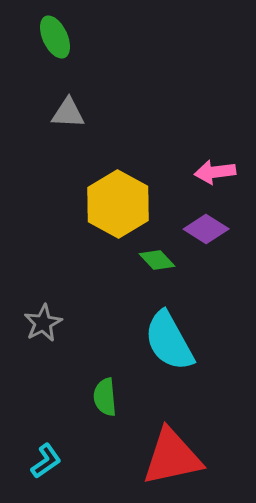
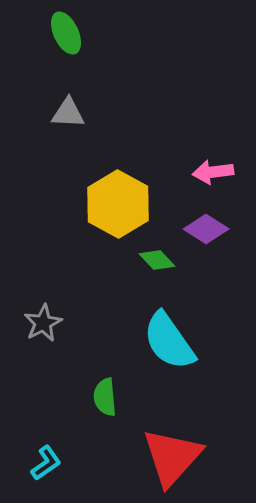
green ellipse: moved 11 px right, 4 px up
pink arrow: moved 2 px left
cyan semicircle: rotated 6 degrees counterclockwise
red triangle: rotated 36 degrees counterclockwise
cyan L-shape: moved 2 px down
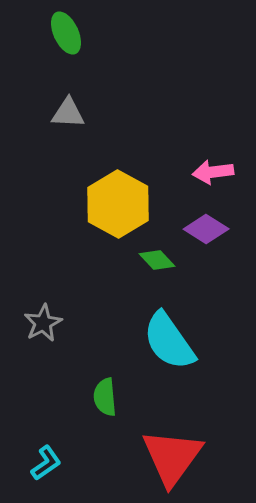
red triangle: rotated 6 degrees counterclockwise
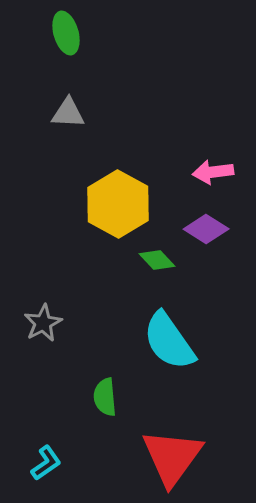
green ellipse: rotated 9 degrees clockwise
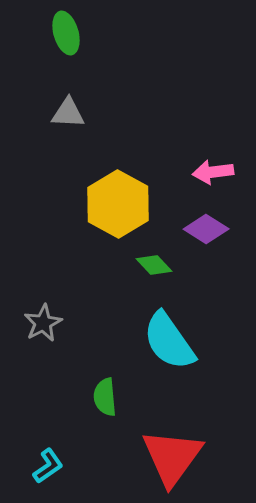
green diamond: moved 3 px left, 5 px down
cyan L-shape: moved 2 px right, 3 px down
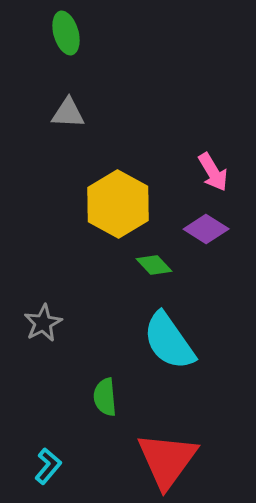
pink arrow: rotated 114 degrees counterclockwise
red triangle: moved 5 px left, 3 px down
cyan L-shape: rotated 15 degrees counterclockwise
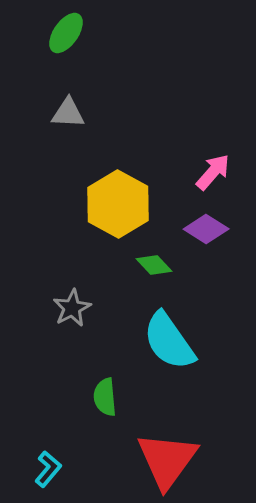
green ellipse: rotated 51 degrees clockwise
pink arrow: rotated 108 degrees counterclockwise
gray star: moved 29 px right, 15 px up
cyan L-shape: moved 3 px down
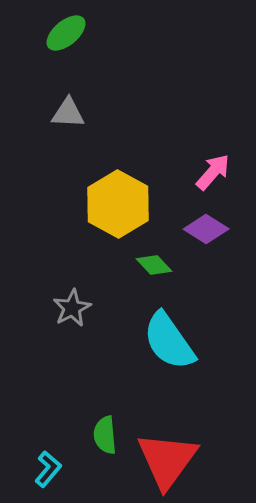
green ellipse: rotated 15 degrees clockwise
green semicircle: moved 38 px down
